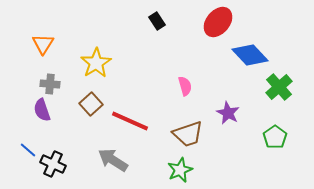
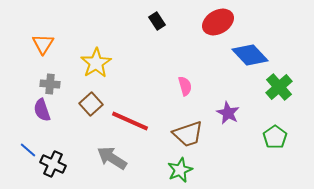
red ellipse: rotated 20 degrees clockwise
gray arrow: moved 1 px left, 2 px up
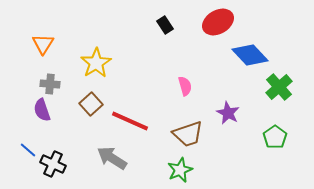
black rectangle: moved 8 px right, 4 px down
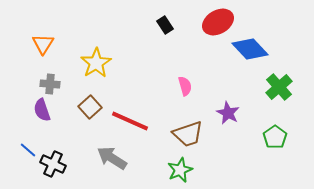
blue diamond: moved 6 px up
brown square: moved 1 px left, 3 px down
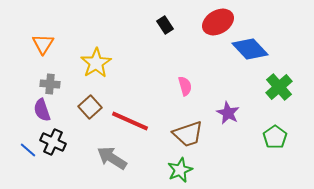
black cross: moved 22 px up
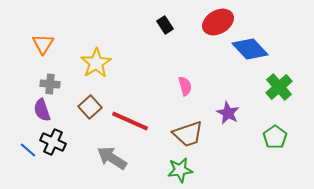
green star: rotated 15 degrees clockwise
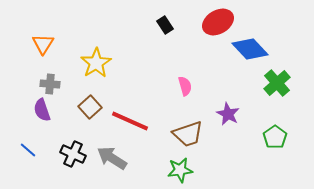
green cross: moved 2 px left, 4 px up
purple star: moved 1 px down
black cross: moved 20 px right, 12 px down
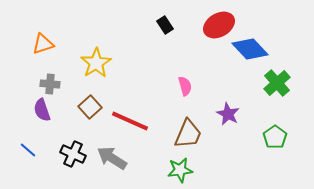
red ellipse: moved 1 px right, 3 px down
orange triangle: rotated 40 degrees clockwise
brown trapezoid: rotated 48 degrees counterclockwise
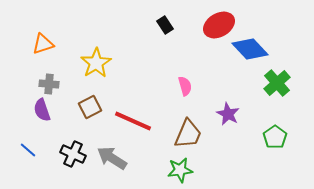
gray cross: moved 1 px left
brown square: rotated 15 degrees clockwise
red line: moved 3 px right
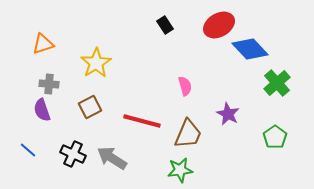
red line: moved 9 px right; rotated 9 degrees counterclockwise
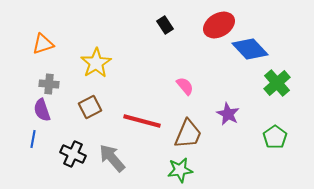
pink semicircle: rotated 24 degrees counterclockwise
blue line: moved 5 px right, 11 px up; rotated 60 degrees clockwise
gray arrow: rotated 16 degrees clockwise
